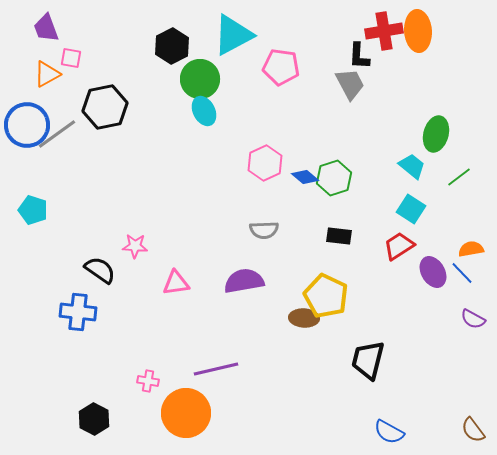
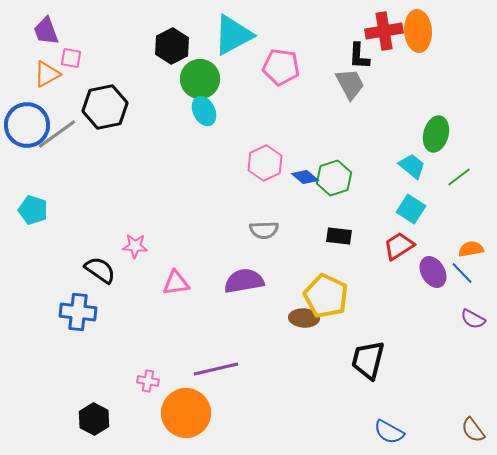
purple trapezoid at (46, 28): moved 3 px down
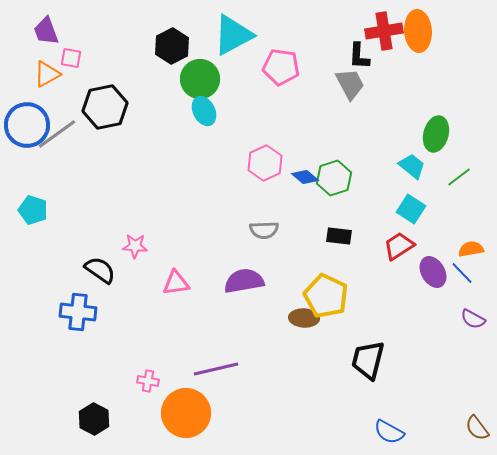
brown semicircle at (473, 430): moved 4 px right, 2 px up
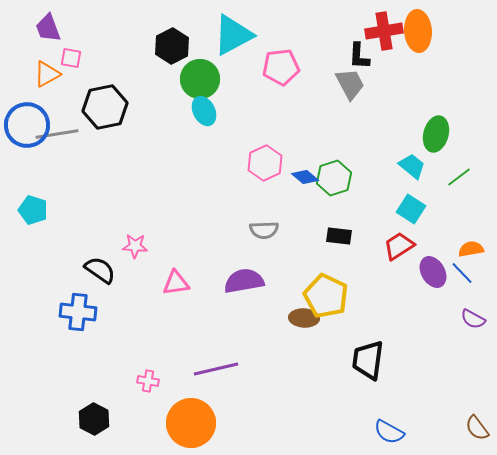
purple trapezoid at (46, 31): moved 2 px right, 3 px up
pink pentagon at (281, 67): rotated 15 degrees counterclockwise
gray line at (57, 134): rotated 27 degrees clockwise
black trapezoid at (368, 360): rotated 6 degrees counterclockwise
orange circle at (186, 413): moved 5 px right, 10 px down
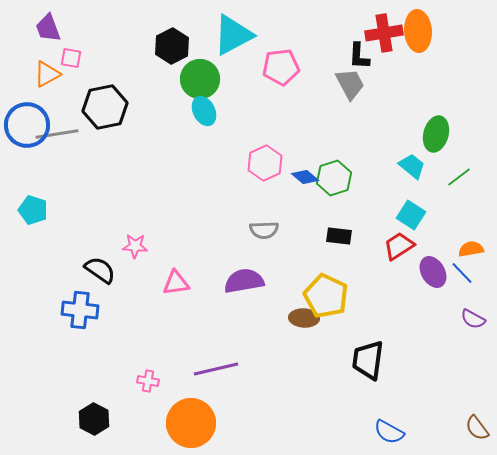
red cross at (384, 31): moved 2 px down
cyan square at (411, 209): moved 6 px down
blue cross at (78, 312): moved 2 px right, 2 px up
